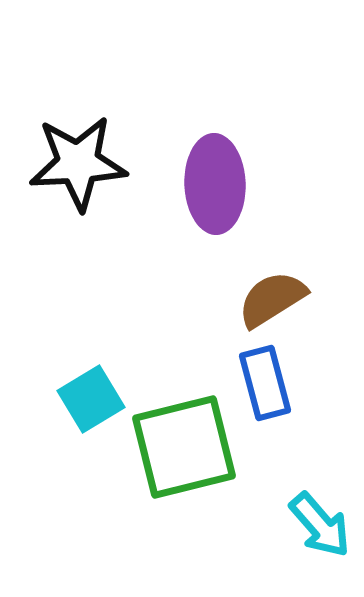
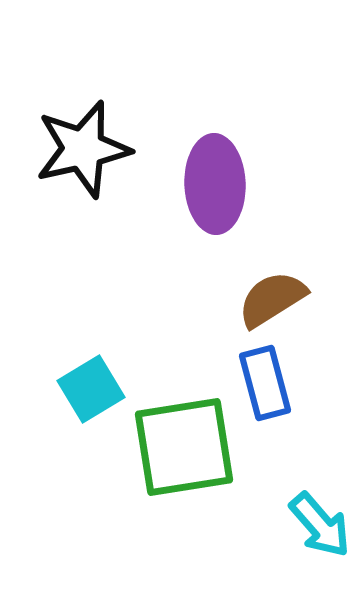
black star: moved 5 px right, 14 px up; rotated 10 degrees counterclockwise
cyan square: moved 10 px up
green square: rotated 5 degrees clockwise
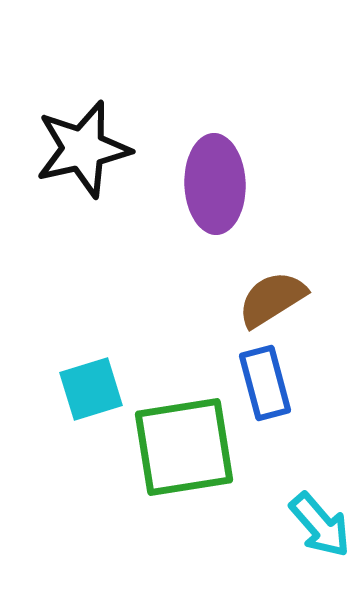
cyan square: rotated 14 degrees clockwise
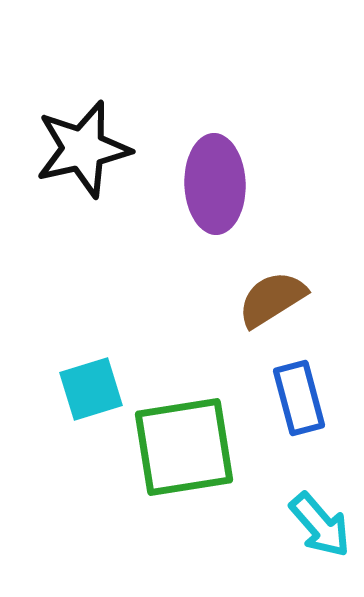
blue rectangle: moved 34 px right, 15 px down
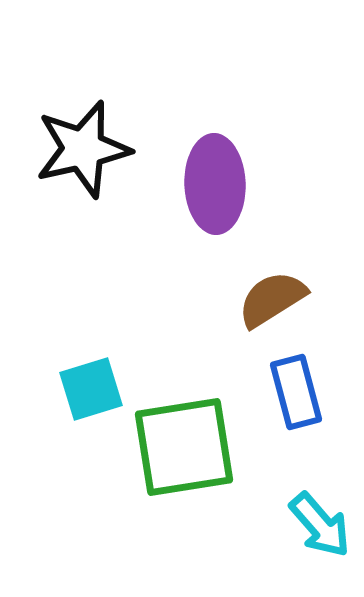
blue rectangle: moved 3 px left, 6 px up
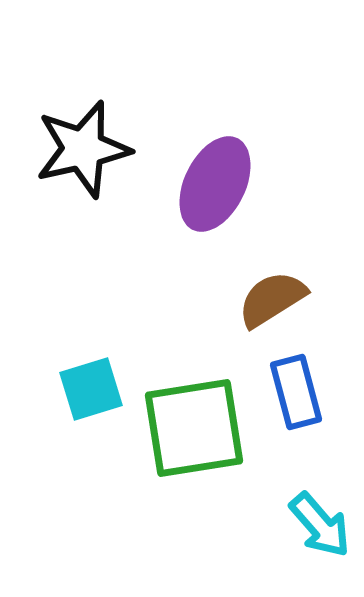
purple ellipse: rotated 28 degrees clockwise
green square: moved 10 px right, 19 px up
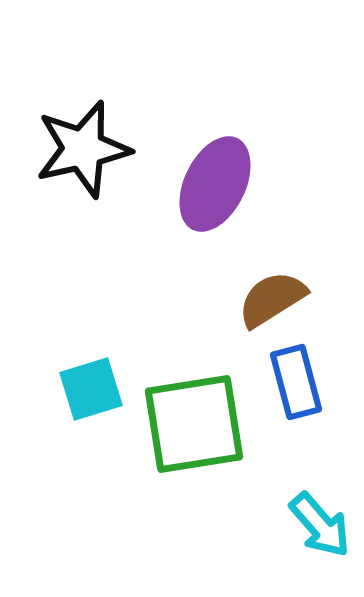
blue rectangle: moved 10 px up
green square: moved 4 px up
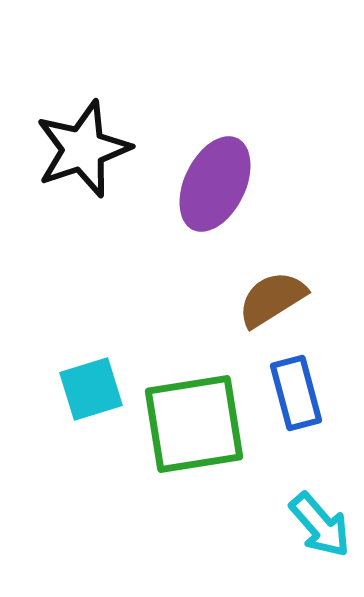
black star: rotated 6 degrees counterclockwise
blue rectangle: moved 11 px down
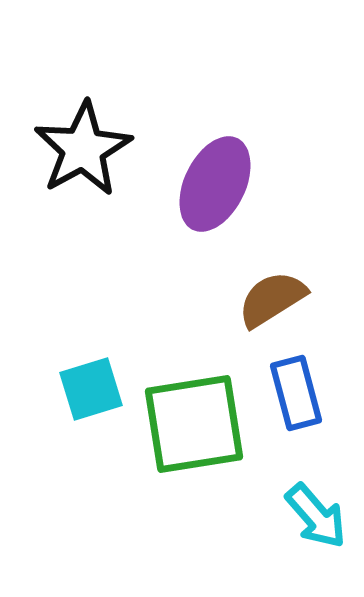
black star: rotated 10 degrees counterclockwise
cyan arrow: moved 4 px left, 9 px up
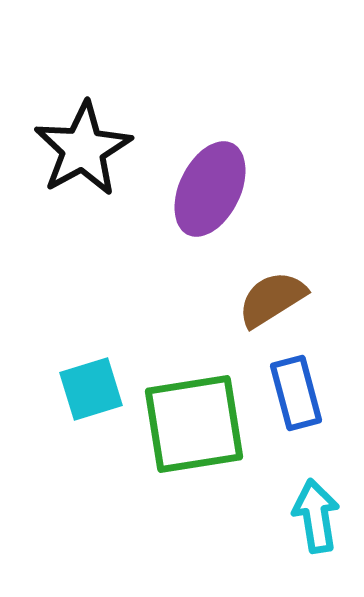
purple ellipse: moved 5 px left, 5 px down
cyan arrow: rotated 148 degrees counterclockwise
